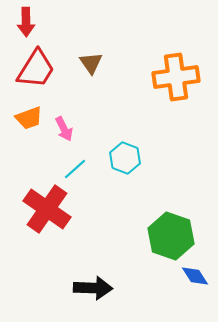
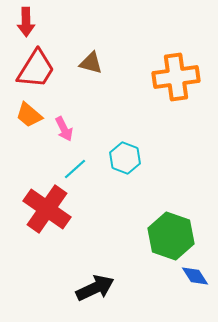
brown triangle: rotated 40 degrees counterclockwise
orange trapezoid: moved 3 px up; rotated 60 degrees clockwise
black arrow: moved 2 px right; rotated 27 degrees counterclockwise
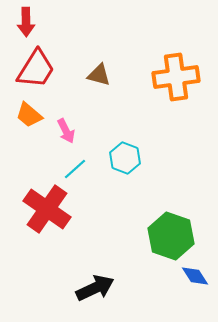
brown triangle: moved 8 px right, 12 px down
pink arrow: moved 2 px right, 2 px down
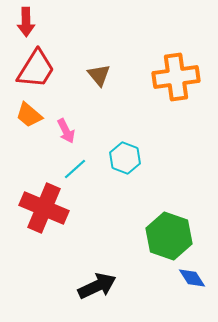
brown triangle: rotated 35 degrees clockwise
red cross: moved 3 px left, 1 px up; rotated 12 degrees counterclockwise
green hexagon: moved 2 px left
blue diamond: moved 3 px left, 2 px down
black arrow: moved 2 px right, 2 px up
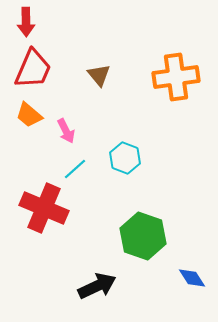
red trapezoid: moved 3 px left; rotated 9 degrees counterclockwise
green hexagon: moved 26 px left
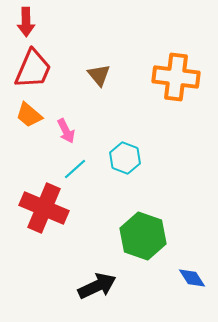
orange cross: rotated 15 degrees clockwise
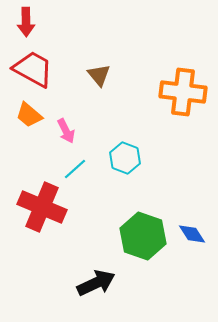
red trapezoid: rotated 84 degrees counterclockwise
orange cross: moved 7 px right, 15 px down
red cross: moved 2 px left, 1 px up
blue diamond: moved 44 px up
black arrow: moved 1 px left, 3 px up
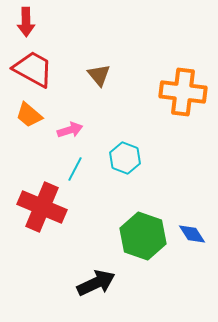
pink arrow: moved 4 px right, 1 px up; rotated 80 degrees counterclockwise
cyan line: rotated 20 degrees counterclockwise
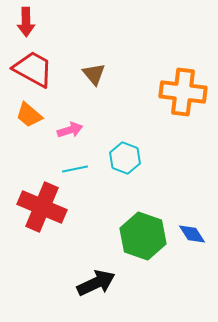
brown triangle: moved 5 px left, 1 px up
cyan line: rotated 50 degrees clockwise
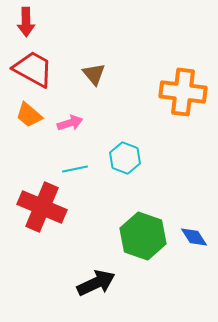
pink arrow: moved 7 px up
blue diamond: moved 2 px right, 3 px down
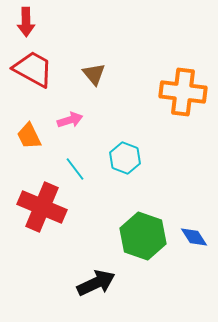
orange trapezoid: moved 21 px down; rotated 24 degrees clockwise
pink arrow: moved 3 px up
cyan line: rotated 65 degrees clockwise
